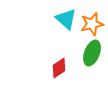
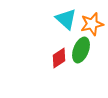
green ellipse: moved 11 px left, 3 px up
red diamond: moved 10 px up
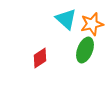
green ellipse: moved 4 px right
red diamond: moved 19 px left
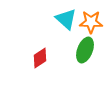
orange star: moved 1 px left, 2 px up; rotated 15 degrees clockwise
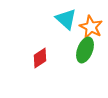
orange star: moved 5 px down; rotated 25 degrees clockwise
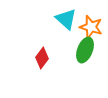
orange star: rotated 10 degrees counterclockwise
red diamond: moved 2 px right; rotated 20 degrees counterclockwise
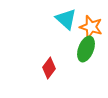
green ellipse: moved 1 px right, 1 px up
red diamond: moved 7 px right, 10 px down
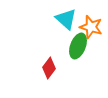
green ellipse: moved 8 px left, 3 px up
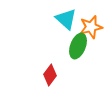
orange star: rotated 30 degrees counterclockwise
red diamond: moved 1 px right, 7 px down
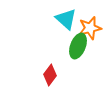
orange star: moved 1 px left, 1 px down
